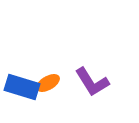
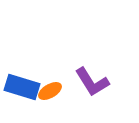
orange ellipse: moved 2 px right, 8 px down
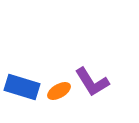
orange ellipse: moved 9 px right
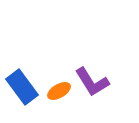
blue rectangle: rotated 36 degrees clockwise
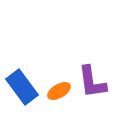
purple L-shape: rotated 24 degrees clockwise
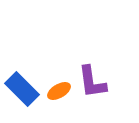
blue rectangle: moved 2 px down; rotated 8 degrees counterclockwise
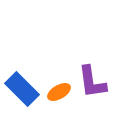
orange ellipse: moved 1 px down
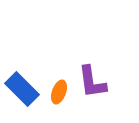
orange ellipse: rotated 40 degrees counterclockwise
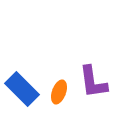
purple L-shape: moved 1 px right
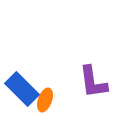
orange ellipse: moved 14 px left, 8 px down
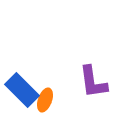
blue rectangle: moved 1 px down
